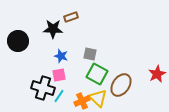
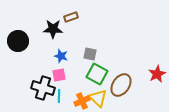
cyan line: rotated 32 degrees counterclockwise
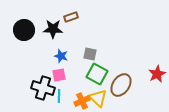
black circle: moved 6 px right, 11 px up
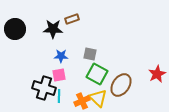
brown rectangle: moved 1 px right, 2 px down
black circle: moved 9 px left, 1 px up
blue star: rotated 16 degrees counterclockwise
black cross: moved 1 px right
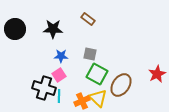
brown rectangle: moved 16 px right; rotated 56 degrees clockwise
pink square: rotated 24 degrees counterclockwise
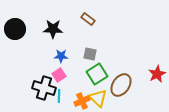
green square: rotated 30 degrees clockwise
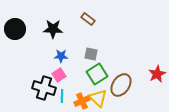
gray square: moved 1 px right
cyan line: moved 3 px right
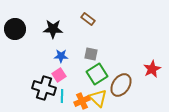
red star: moved 5 px left, 5 px up
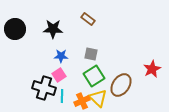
green square: moved 3 px left, 2 px down
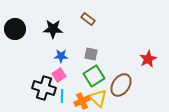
red star: moved 4 px left, 10 px up
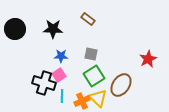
black cross: moved 5 px up
